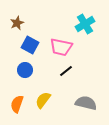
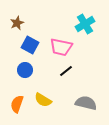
yellow semicircle: rotated 96 degrees counterclockwise
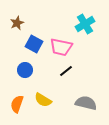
blue square: moved 4 px right, 1 px up
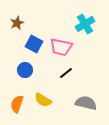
black line: moved 2 px down
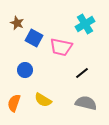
brown star: rotated 24 degrees counterclockwise
blue square: moved 6 px up
black line: moved 16 px right
orange semicircle: moved 3 px left, 1 px up
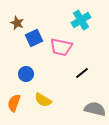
cyan cross: moved 4 px left, 4 px up
blue square: rotated 36 degrees clockwise
blue circle: moved 1 px right, 4 px down
gray semicircle: moved 9 px right, 6 px down
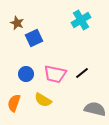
pink trapezoid: moved 6 px left, 27 px down
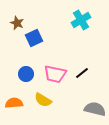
orange semicircle: rotated 66 degrees clockwise
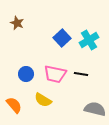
cyan cross: moved 8 px right, 20 px down
blue square: moved 28 px right; rotated 18 degrees counterclockwise
black line: moved 1 px left, 1 px down; rotated 48 degrees clockwise
orange semicircle: moved 2 px down; rotated 54 degrees clockwise
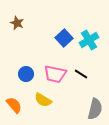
blue square: moved 2 px right
black line: rotated 24 degrees clockwise
gray semicircle: rotated 90 degrees clockwise
